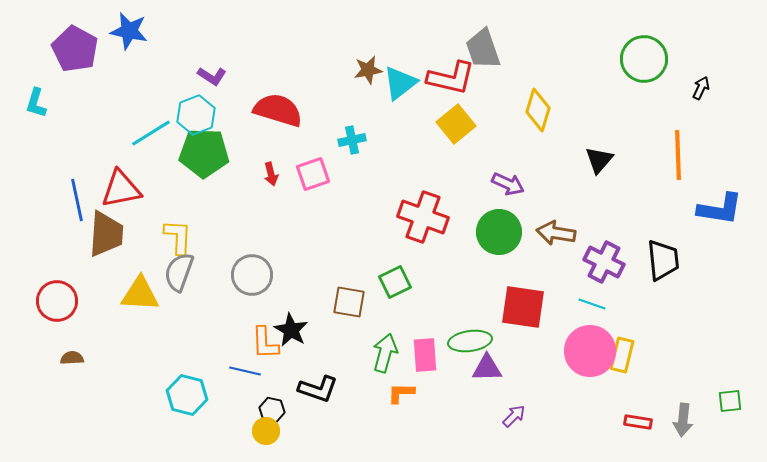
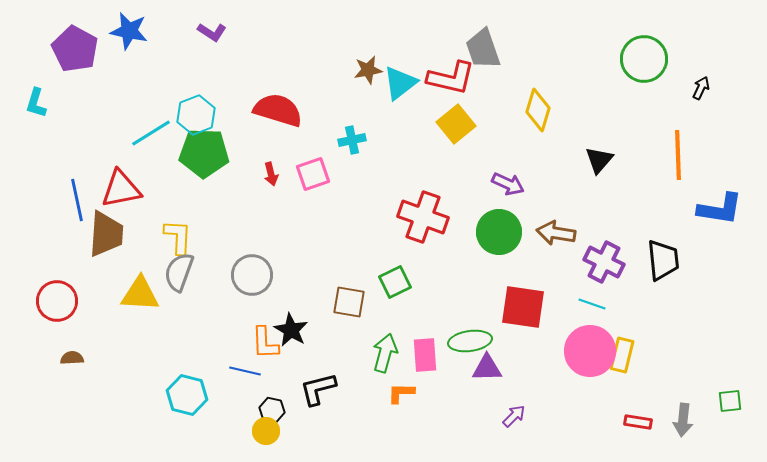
purple L-shape at (212, 76): moved 44 px up
black L-shape at (318, 389): rotated 147 degrees clockwise
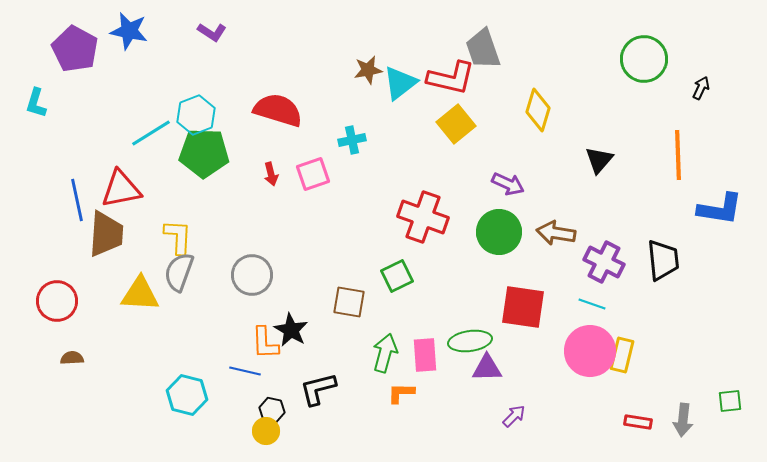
green square at (395, 282): moved 2 px right, 6 px up
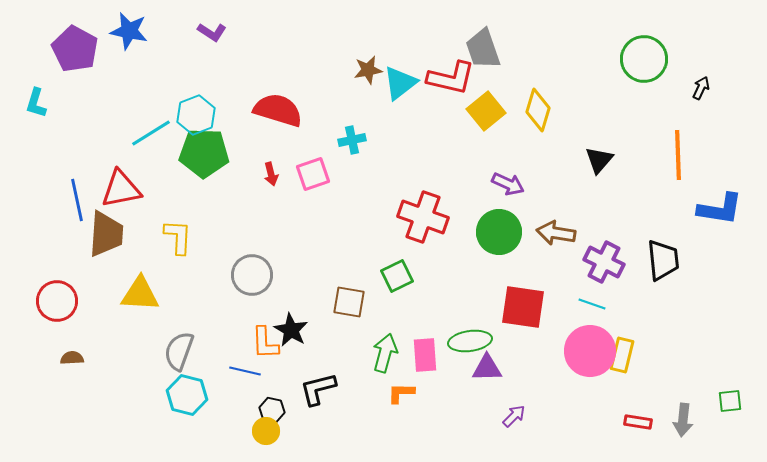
yellow square at (456, 124): moved 30 px right, 13 px up
gray semicircle at (179, 272): moved 79 px down
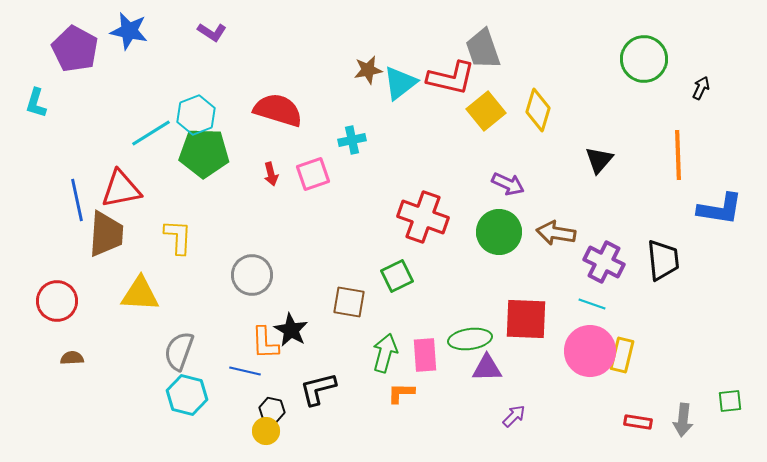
red square at (523, 307): moved 3 px right, 12 px down; rotated 6 degrees counterclockwise
green ellipse at (470, 341): moved 2 px up
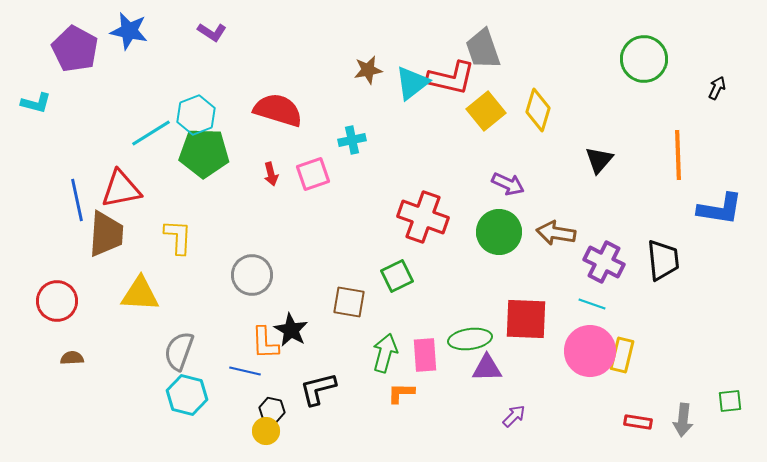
cyan triangle at (400, 83): moved 12 px right
black arrow at (701, 88): moved 16 px right
cyan L-shape at (36, 103): rotated 92 degrees counterclockwise
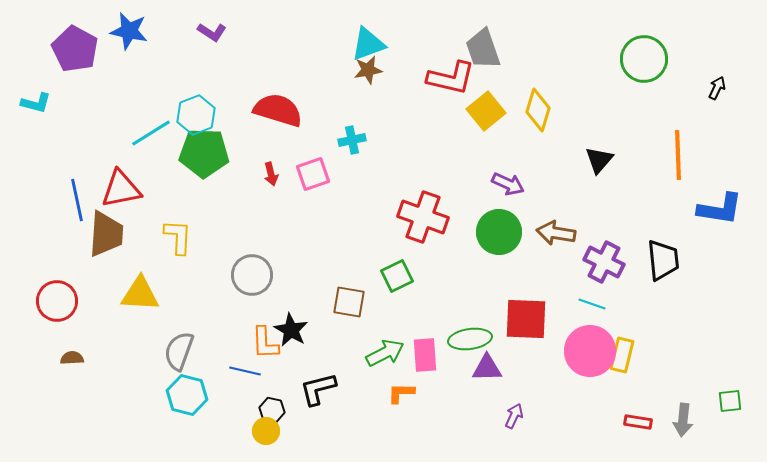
cyan triangle at (412, 83): moved 44 px left, 39 px up; rotated 18 degrees clockwise
green arrow at (385, 353): rotated 48 degrees clockwise
purple arrow at (514, 416): rotated 20 degrees counterclockwise
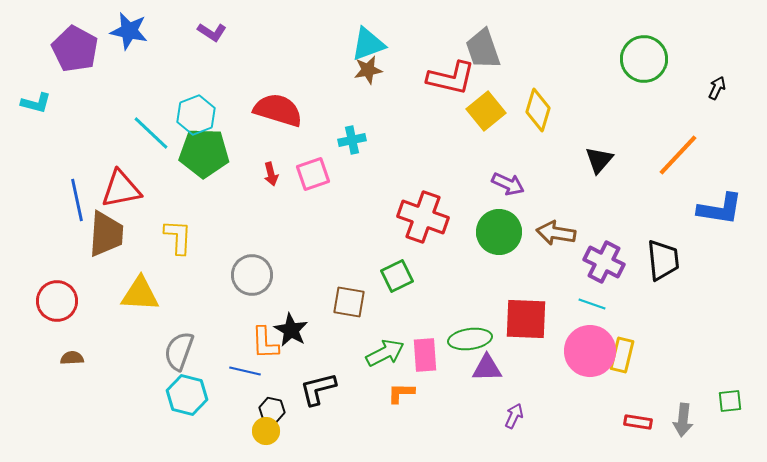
cyan line at (151, 133): rotated 75 degrees clockwise
orange line at (678, 155): rotated 45 degrees clockwise
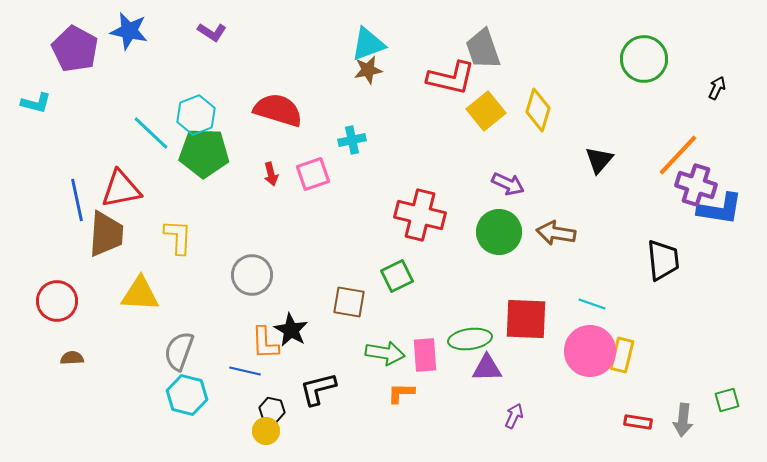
red cross at (423, 217): moved 3 px left, 2 px up; rotated 6 degrees counterclockwise
purple cross at (604, 262): moved 92 px right, 77 px up; rotated 9 degrees counterclockwise
green arrow at (385, 353): rotated 36 degrees clockwise
green square at (730, 401): moved 3 px left, 1 px up; rotated 10 degrees counterclockwise
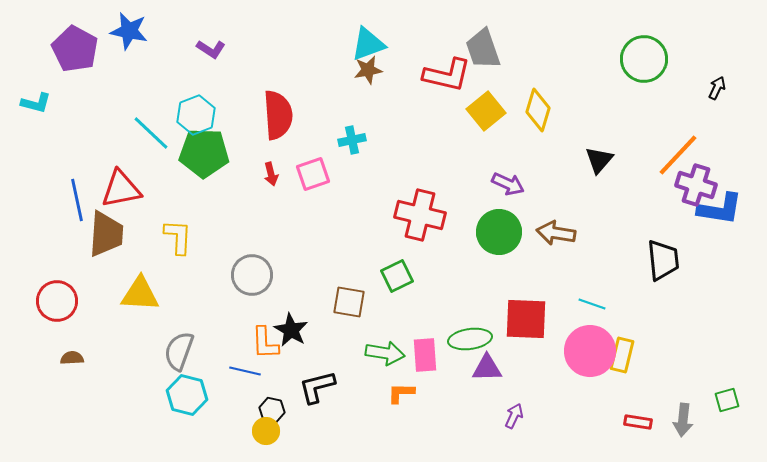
purple L-shape at (212, 32): moved 1 px left, 17 px down
red L-shape at (451, 78): moved 4 px left, 3 px up
red semicircle at (278, 110): moved 5 px down; rotated 69 degrees clockwise
black L-shape at (318, 389): moved 1 px left, 2 px up
